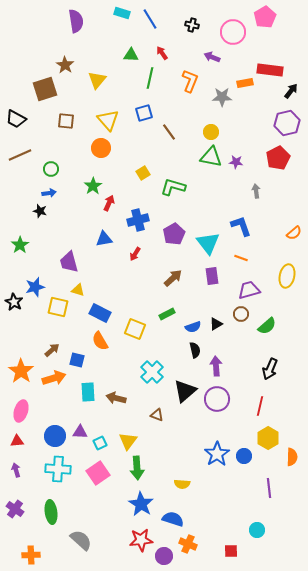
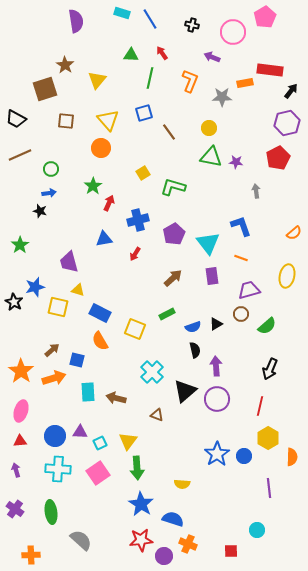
yellow circle at (211, 132): moved 2 px left, 4 px up
red triangle at (17, 441): moved 3 px right
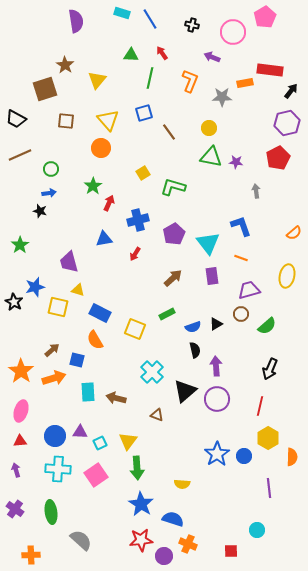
orange semicircle at (100, 341): moved 5 px left, 1 px up
pink square at (98, 473): moved 2 px left, 2 px down
